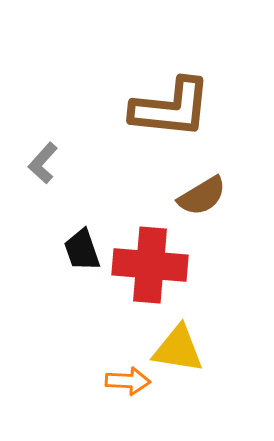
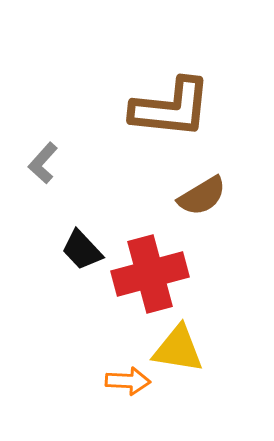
black trapezoid: rotated 24 degrees counterclockwise
red cross: moved 9 px down; rotated 20 degrees counterclockwise
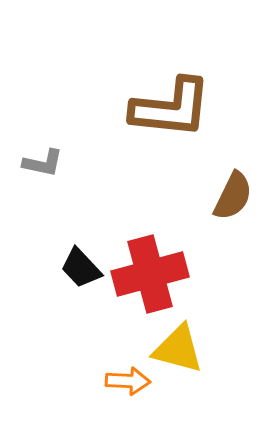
gray L-shape: rotated 120 degrees counterclockwise
brown semicircle: moved 31 px right; rotated 33 degrees counterclockwise
black trapezoid: moved 1 px left, 18 px down
yellow triangle: rotated 6 degrees clockwise
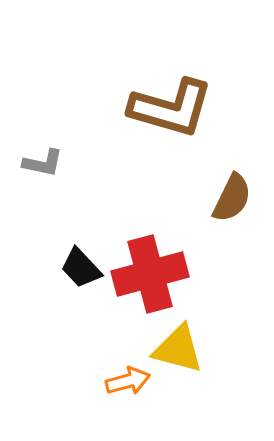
brown L-shape: rotated 10 degrees clockwise
brown semicircle: moved 1 px left, 2 px down
orange arrow: rotated 18 degrees counterclockwise
